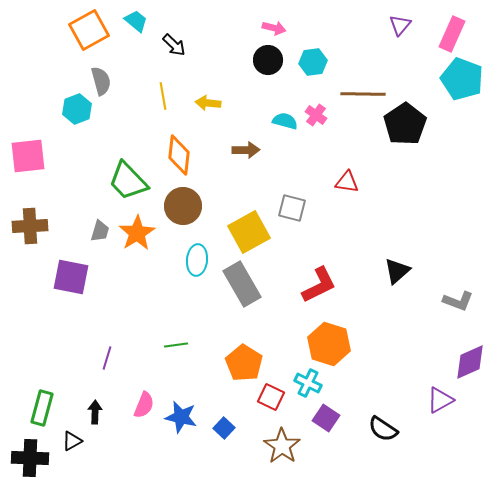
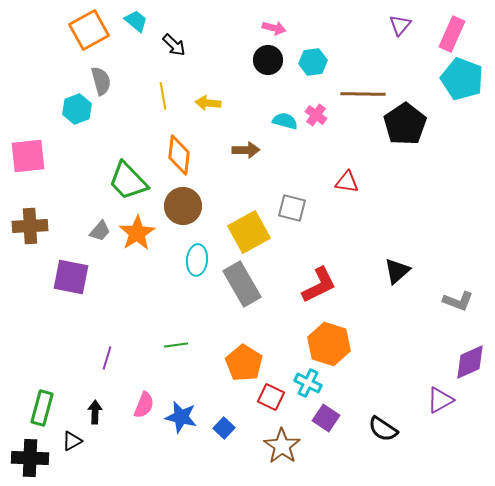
gray trapezoid at (100, 231): rotated 25 degrees clockwise
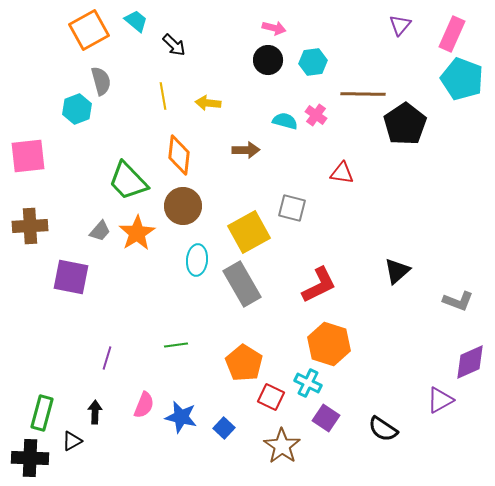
red triangle at (347, 182): moved 5 px left, 9 px up
green rectangle at (42, 408): moved 5 px down
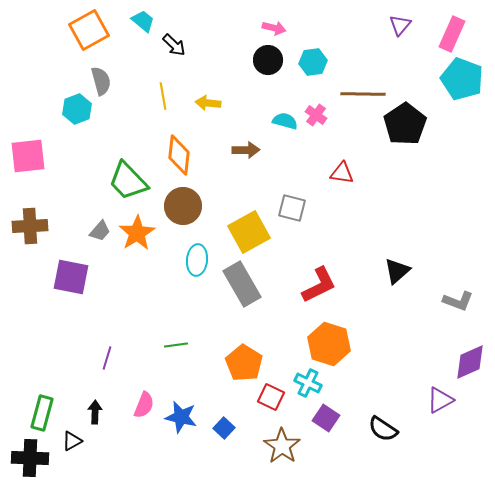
cyan trapezoid at (136, 21): moved 7 px right
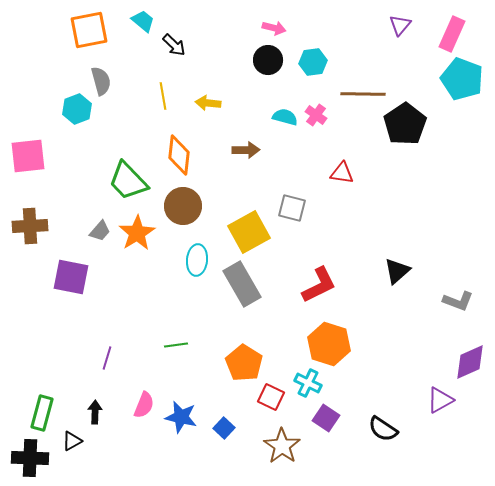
orange square at (89, 30): rotated 18 degrees clockwise
cyan semicircle at (285, 121): moved 4 px up
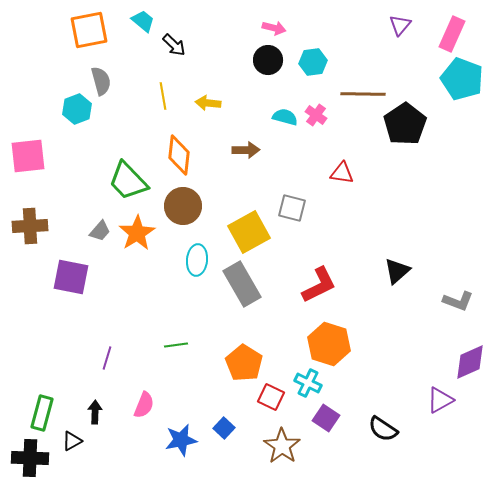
blue star at (181, 417): moved 23 px down; rotated 24 degrees counterclockwise
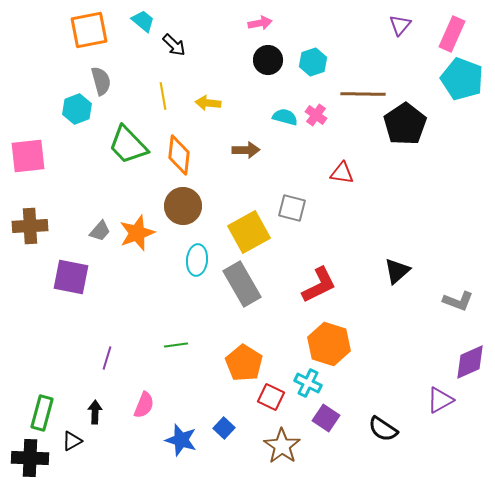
pink arrow at (274, 28): moved 14 px left, 5 px up; rotated 25 degrees counterclockwise
cyan hexagon at (313, 62): rotated 12 degrees counterclockwise
green trapezoid at (128, 181): moved 36 px up
orange star at (137, 233): rotated 12 degrees clockwise
blue star at (181, 440): rotated 28 degrees clockwise
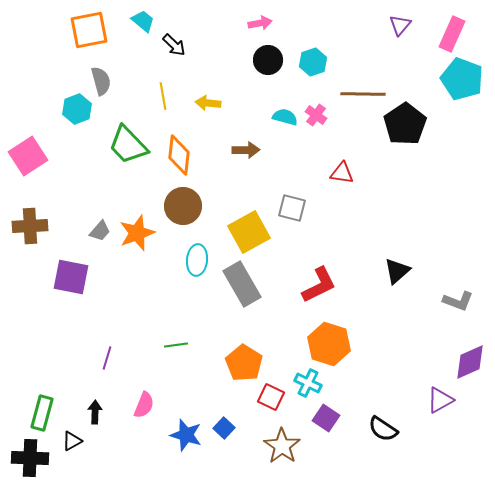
pink square at (28, 156): rotated 27 degrees counterclockwise
blue star at (181, 440): moved 5 px right, 5 px up
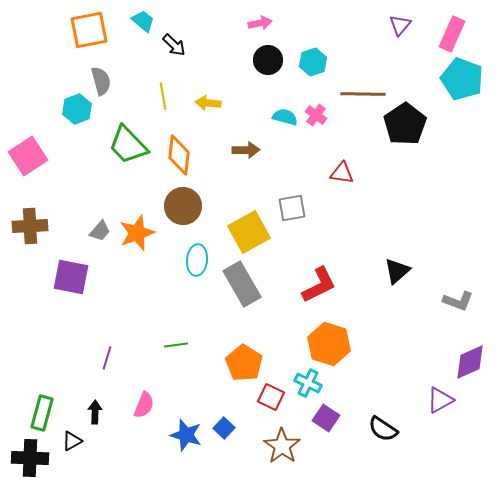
gray square at (292, 208): rotated 24 degrees counterclockwise
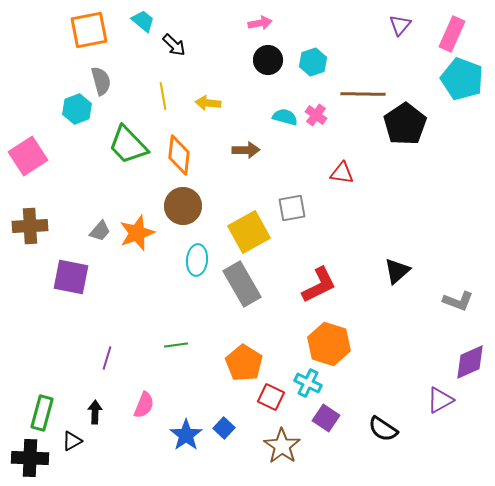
blue star at (186, 435): rotated 20 degrees clockwise
